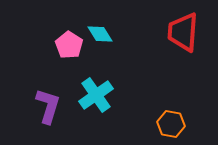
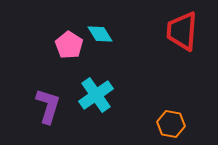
red trapezoid: moved 1 px left, 1 px up
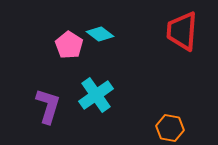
cyan diamond: rotated 20 degrees counterclockwise
orange hexagon: moved 1 px left, 4 px down
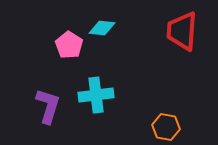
cyan diamond: moved 2 px right, 6 px up; rotated 32 degrees counterclockwise
cyan cross: rotated 28 degrees clockwise
orange hexagon: moved 4 px left, 1 px up
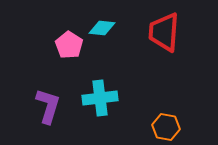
red trapezoid: moved 18 px left, 1 px down
cyan cross: moved 4 px right, 3 px down
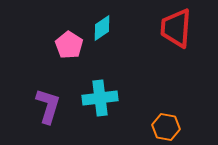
cyan diamond: rotated 40 degrees counterclockwise
red trapezoid: moved 12 px right, 4 px up
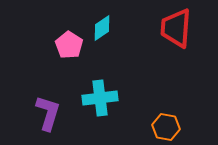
purple L-shape: moved 7 px down
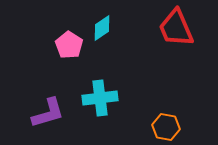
red trapezoid: rotated 27 degrees counterclockwise
purple L-shape: rotated 57 degrees clockwise
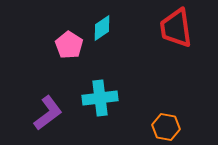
red trapezoid: rotated 15 degrees clockwise
purple L-shape: rotated 21 degrees counterclockwise
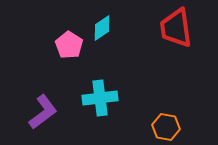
purple L-shape: moved 5 px left, 1 px up
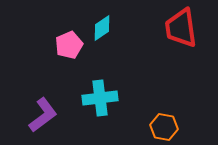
red trapezoid: moved 5 px right
pink pentagon: rotated 16 degrees clockwise
purple L-shape: moved 3 px down
orange hexagon: moved 2 px left
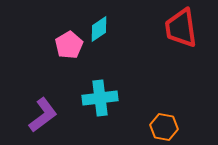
cyan diamond: moved 3 px left, 1 px down
pink pentagon: rotated 8 degrees counterclockwise
